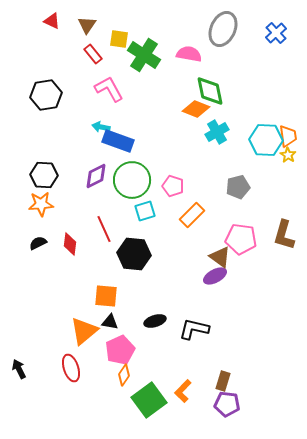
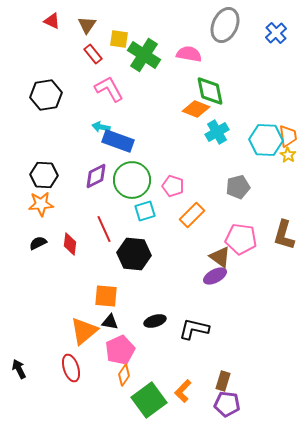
gray ellipse at (223, 29): moved 2 px right, 4 px up
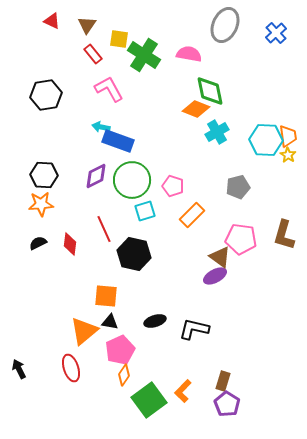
black hexagon at (134, 254): rotated 8 degrees clockwise
purple pentagon at (227, 404): rotated 25 degrees clockwise
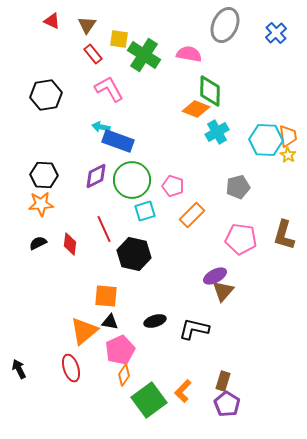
green diamond at (210, 91): rotated 12 degrees clockwise
brown triangle at (220, 257): moved 3 px right, 34 px down; rotated 35 degrees clockwise
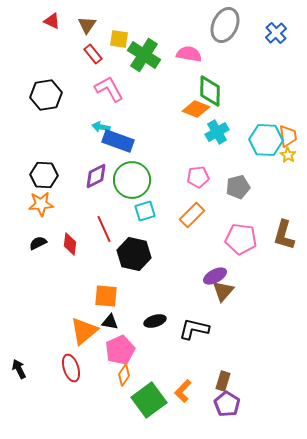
pink pentagon at (173, 186): moved 25 px right, 9 px up; rotated 25 degrees counterclockwise
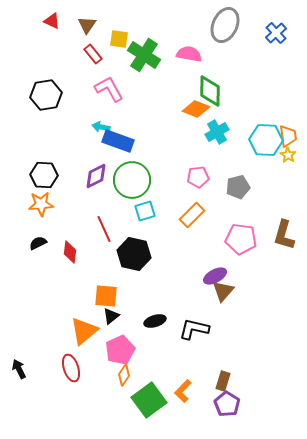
red diamond at (70, 244): moved 8 px down
black triangle at (110, 322): moved 1 px right, 6 px up; rotated 48 degrees counterclockwise
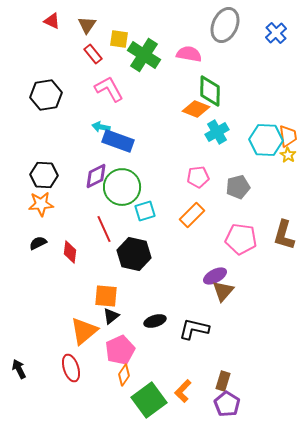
green circle at (132, 180): moved 10 px left, 7 px down
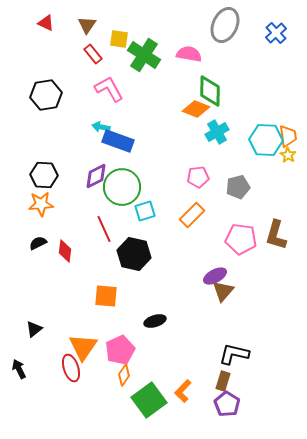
red triangle at (52, 21): moved 6 px left, 2 px down
brown L-shape at (284, 235): moved 8 px left
red diamond at (70, 252): moved 5 px left, 1 px up
black triangle at (111, 316): moved 77 px left, 13 px down
black L-shape at (194, 329): moved 40 px right, 25 px down
orange triangle at (84, 331): moved 1 px left, 16 px down; rotated 16 degrees counterclockwise
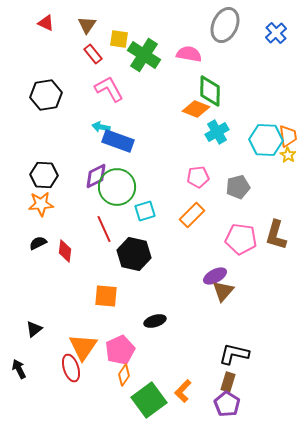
green circle at (122, 187): moved 5 px left
brown rectangle at (223, 381): moved 5 px right, 1 px down
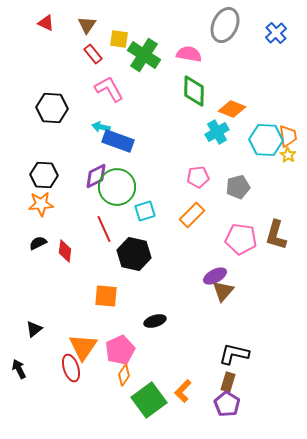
green diamond at (210, 91): moved 16 px left
black hexagon at (46, 95): moved 6 px right, 13 px down; rotated 12 degrees clockwise
orange diamond at (196, 109): moved 36 px right
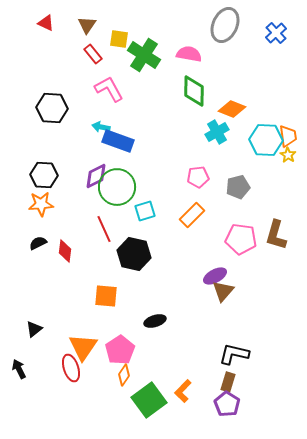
pink pentagon at (120, 350): rotated 8 degrees counterclockwise
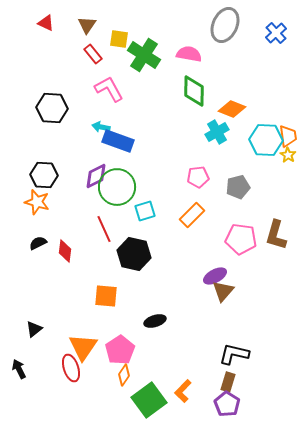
orange star at (41, 204): moved 4 px left, 2 px up; rotated 20 degrees clockwise
